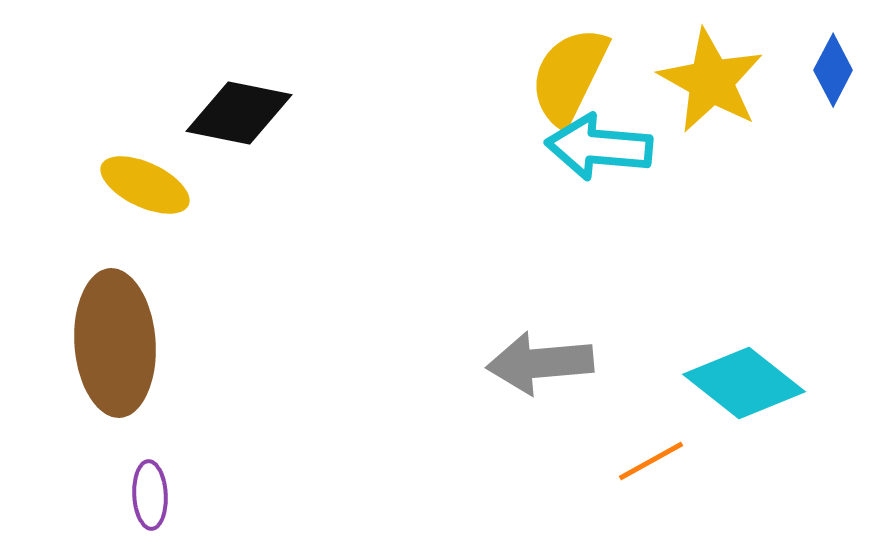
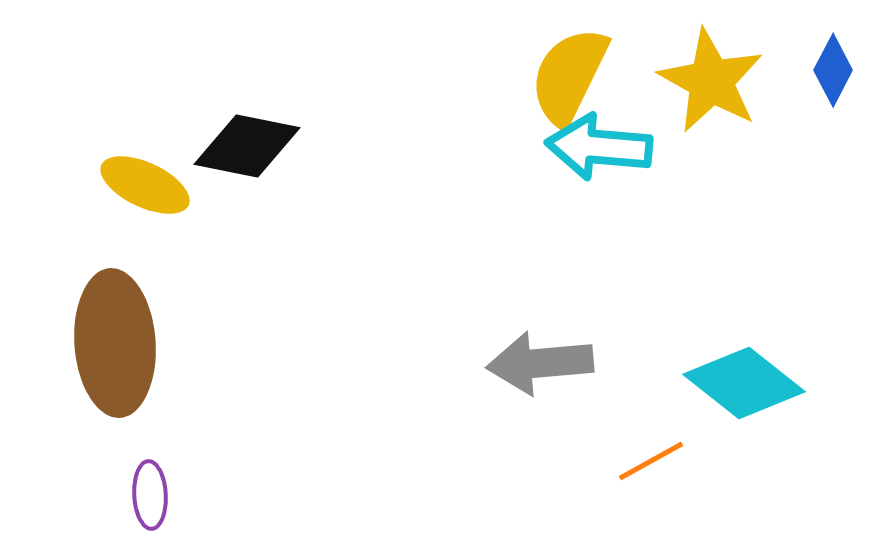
black diamond: moved 8 px right, 33 px down
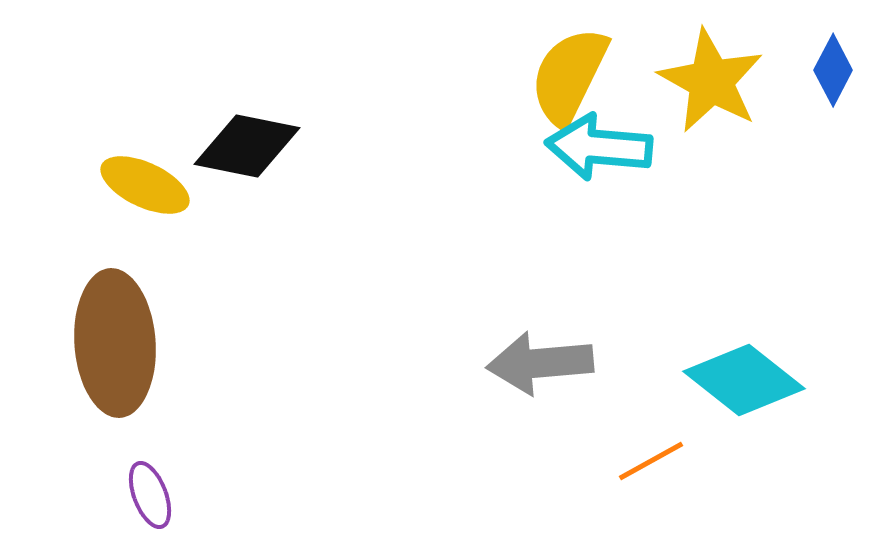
cyan diamond: moved 3 px up
purple ellipse: rotated 18 degrees counterclockwise
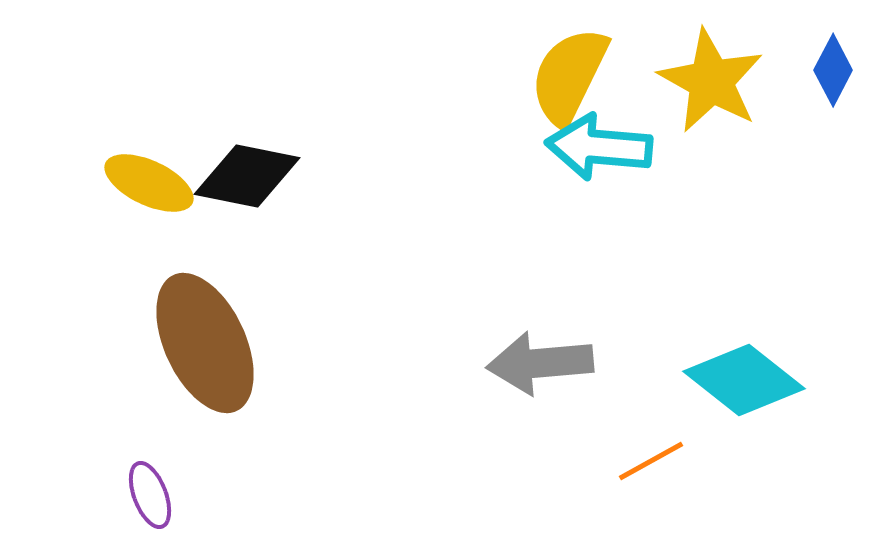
black diamond: moved 30 px down
yellow ellipse: moved 4 px right, 2 px up
brown ellipse: moved 90 px right; rotated 21 degrees counterclockwise
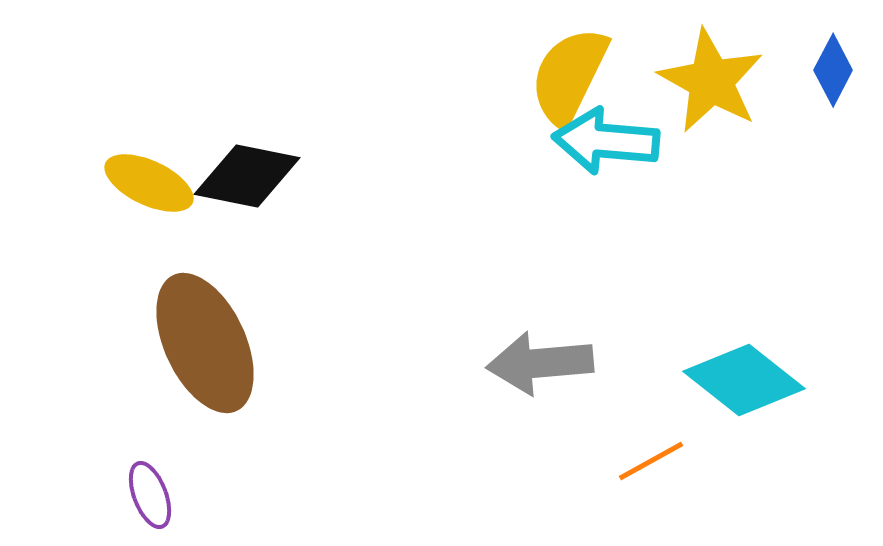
cyan arrow: moved 7 px right, 6 px up
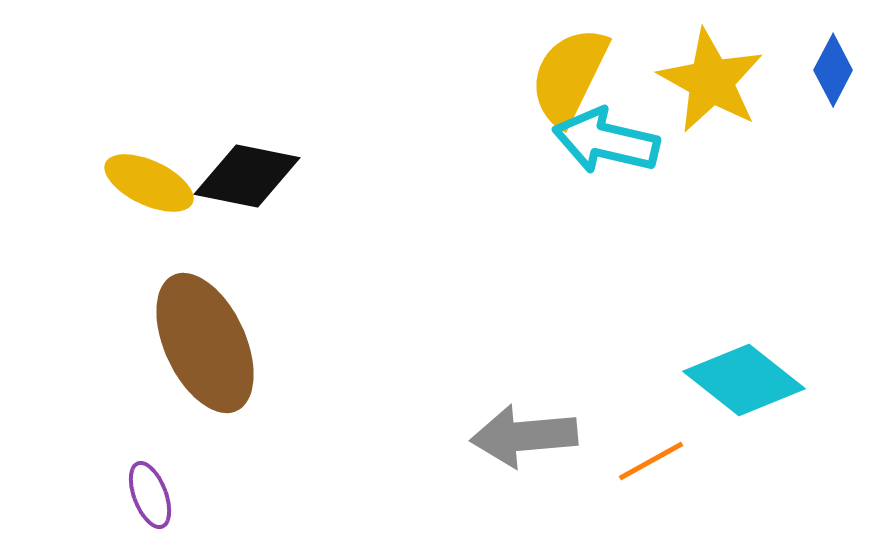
cyan arrow: rotated 8 degrees clockwise
gray arrow: moved 16 px left, 73 px down
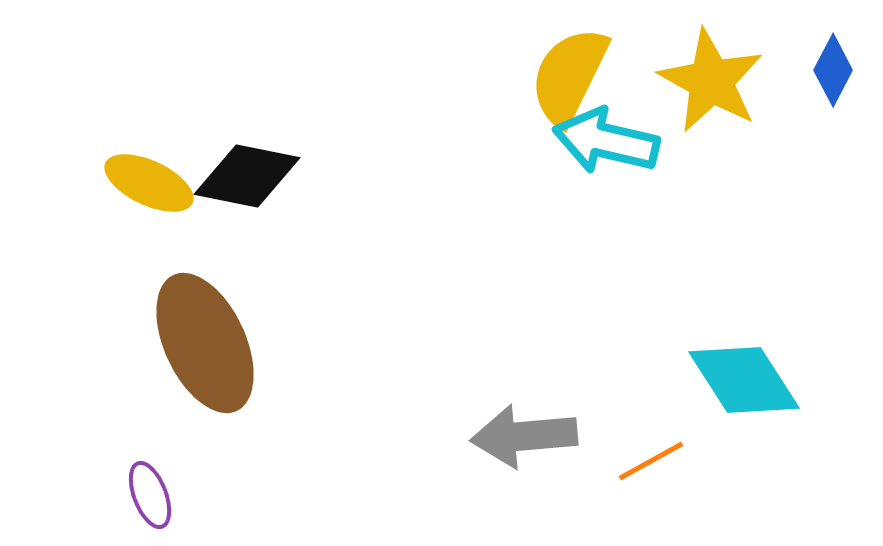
cyan diamond: rotated 19 degrees clockwise
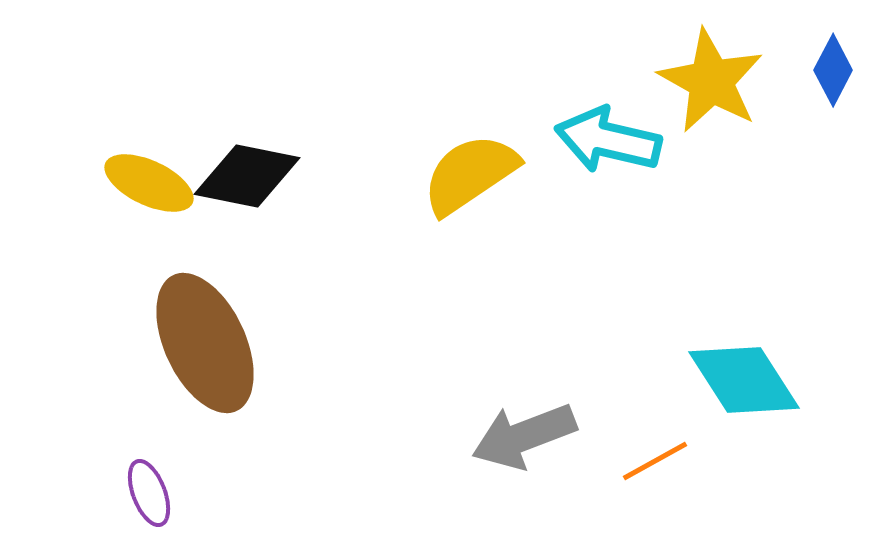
yellow semicircle: moved 99 px left, 98 px down; rotated 30 degrees clockwise
cyan arrow: moved 2 px right, 1 px up
gray arrow: rotated 16 degrees counterclockwise
orange line: moved 4 px right
purple ellipse: moved 1 px left, 2 px up
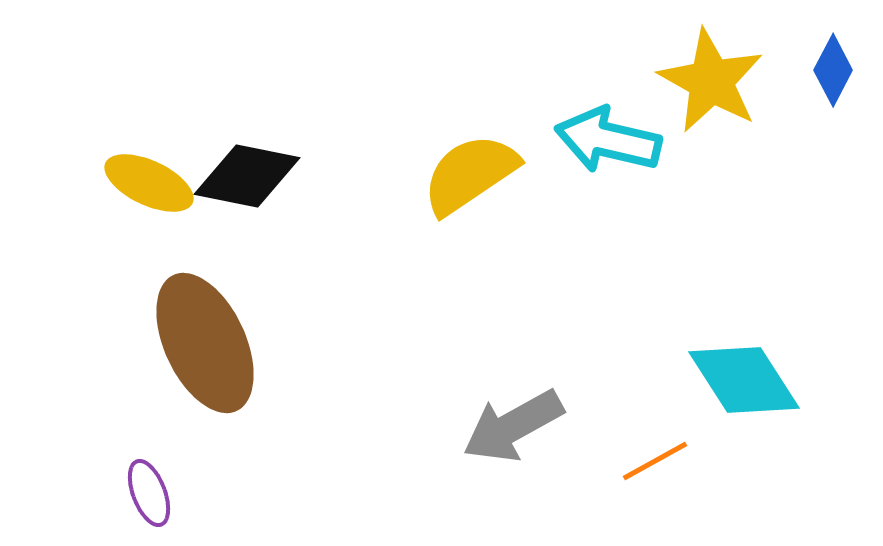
gray arrow: moved 11 px left, 10 px up; rotated 8 degrees counterclockwise
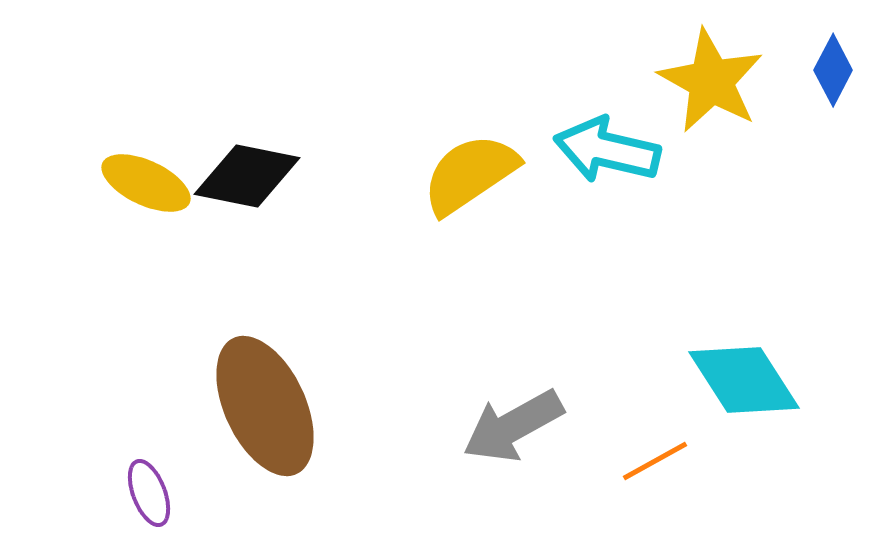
cyan arrow: moved 1 px left, 10 px down
yellow ellipse: moved 3 px left
brown ellipse: moved 60 px right, 63 px down
